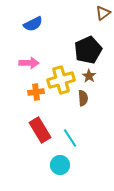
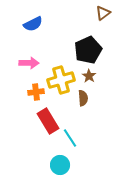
red rectangle: moved 8 px right, 9 px up
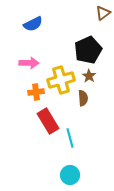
cyan line: rotated 18 degrees clockwise
cyan circle: moved 10 px right, 10 px down
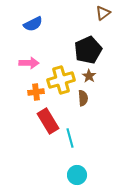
cyan circle: moved 7 px right
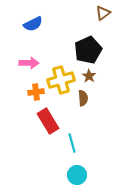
cyan line: moved 2 px right, 5 px down
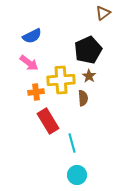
blue semicircle: moved 1 px left, 12 px down
pink arrow: rotated 36 degrees clockwise
yellow cross: rotated 12 degrees clockwise
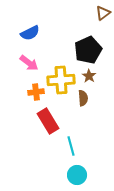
blue semicircle: moved 2 px left, 3 px up
cyan line: moved 1 px left, 3 px down
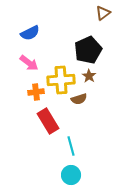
brown semicircle: moved 4 px left, 1 px down; rotated 77 degrees clockwise
cyan circle: moved 6 px left
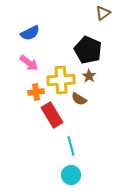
black pentagon: rotated 24 degrees counterclockwise
brown semicircle: rotated 49 degrees clockwise
red rectangle: moved 4 px right, 6 px up
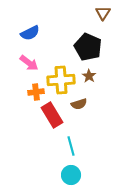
brown triangle: rotated 21 degrees counterclockwise
black pentagon: moved 3 px up
brown semicircle: moved 5 px down; rotated 49 degrees counterclockwise
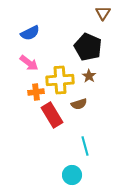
yellow cross: moved 1 px left
cyan line: moved 14 px right
cyan circle: moved 1 px right
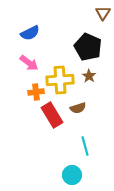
brown semicircle: moved 1 px left, 4 px down
